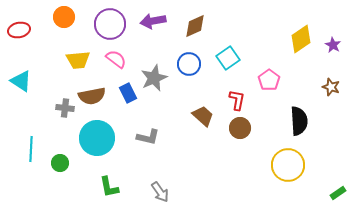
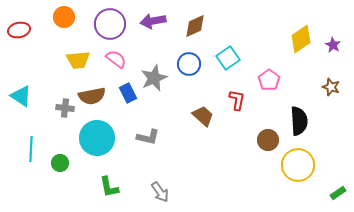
cyan triangle: moved 15 px down
brown circle: moved 28 px right, 12 px down
yellow circle: moved 10 px right
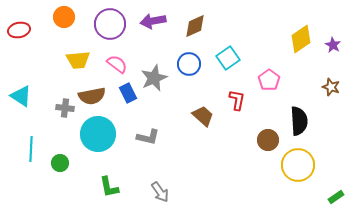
pink semicircle: moved 1 px right, 5 px down
cyan circle: moved 1 px right, 4 px up
green rectangle: moved 2 px left, 4 px down
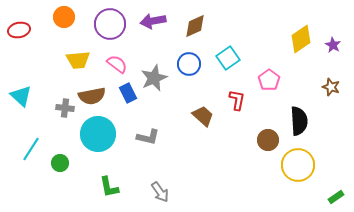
cyan triangle: rotated 10 degrees clockwise
cyan line: rotated 30 degrees clockwise
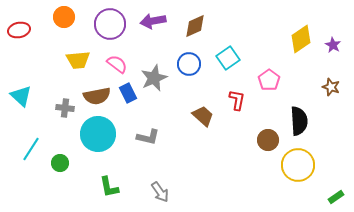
brown semicircle: moved 5 px right
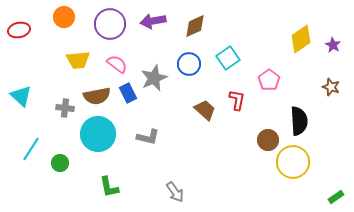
brown trapezoid: moved 2 px right, 6 px up
yellow circle: moved 5 px left, 3 px up
gray arrow: moved 15 px right
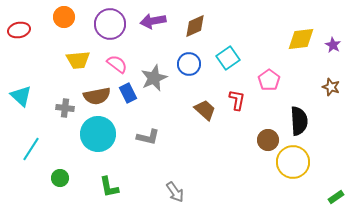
yellow diamond: rotated 28 degrees clockwise
green circle: moved 15 px down
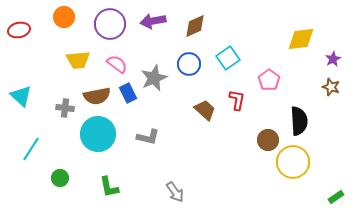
purple star: moved 14 px down; rotated 14 degrees clockwise
